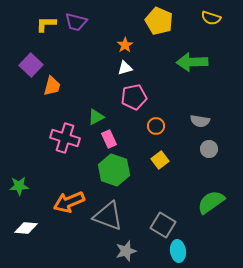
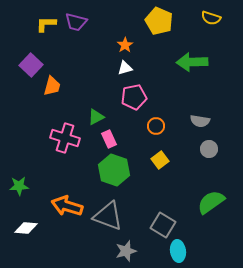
orange arrow: moved 2 px left, 4 px down; rotated 40 degrees clockwise
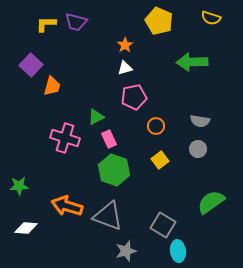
gray circle: moved 11 px left
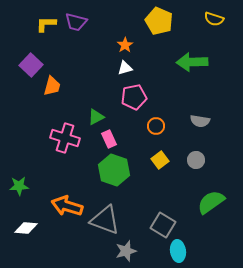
yellow semicircle: moved 3 px right, 1 px down
gray circle: moved 2 px left, 11 px down
gray triangle: moved 3 px left, 4 px down
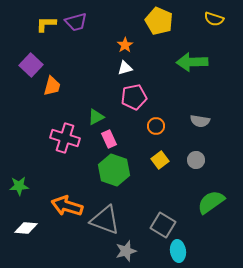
purple trapezoid: rotated 30 degrees counterclockwise
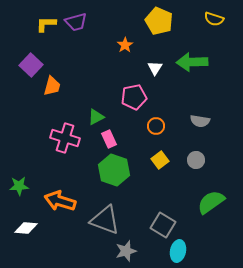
white triangle: moved 30 px right; rotated 42 degrees counterclockwise
orange arrow: moved 7 px left, 5 px up
cyan ellipse: rotated 20 degrees clockwise
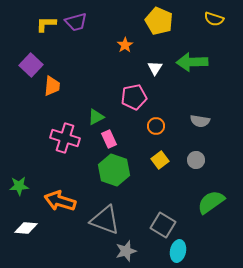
orange trapezoid: rotated 10 degrees counterclockwise
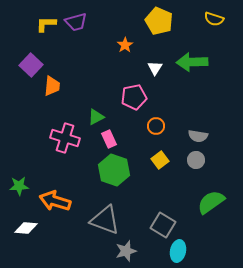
gray semicircle: moved 2 px left, 15 px down
orange arrow: moved 5 px left
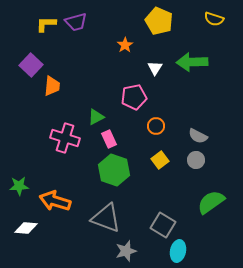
gray semicircle: rotated 18 degrees clockwise
gray triangle: moved 1 px right, 2 px up
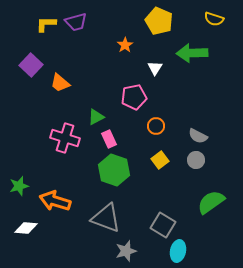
green arrow: moved 9 px up
orange trapezoid: moved 8 px right, 3 px up; rotated 125 degrees clockwise
green star: rotated 12 degrees counterclockwise
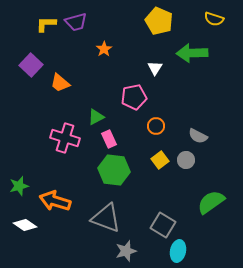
orange star: moved 21 px left, 4 px down
gray circle: moved 10 px left
green hexagon: rotated 12 degrees counterclockwise
white diamond: moved 1 px left, 3 px up; rotated 30 degrees clockwise
